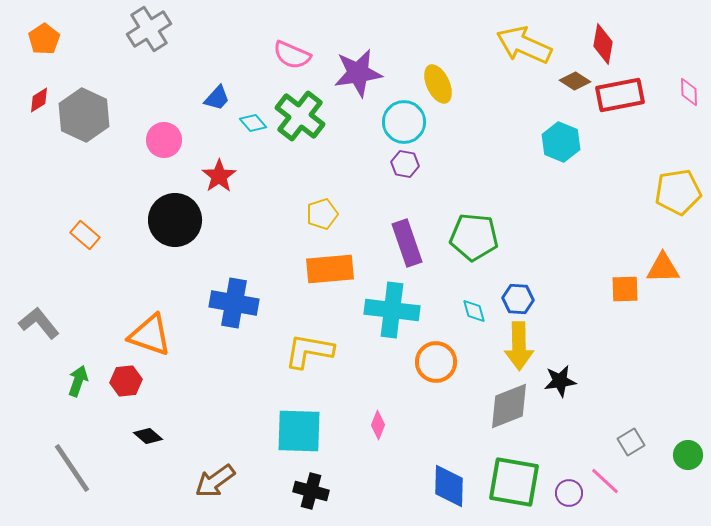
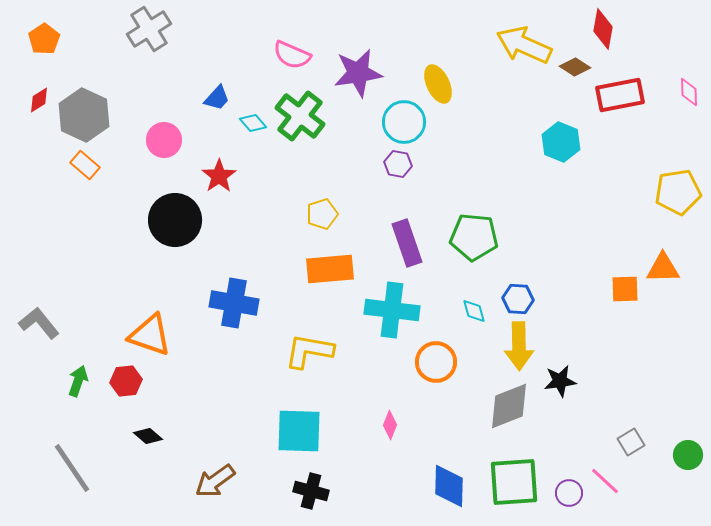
red diamond at (603, 44): moved 15 px up
brown diamond at (575, 81): moved 14 px up
purple hexagon at (405, 164): moved 7 px left
orange rectangle at (85, 235): moved 70 px up
pink diamond at (378, 425): moved 12 px right
green square at (514, 482): rotated 14 degrees counterclockwise
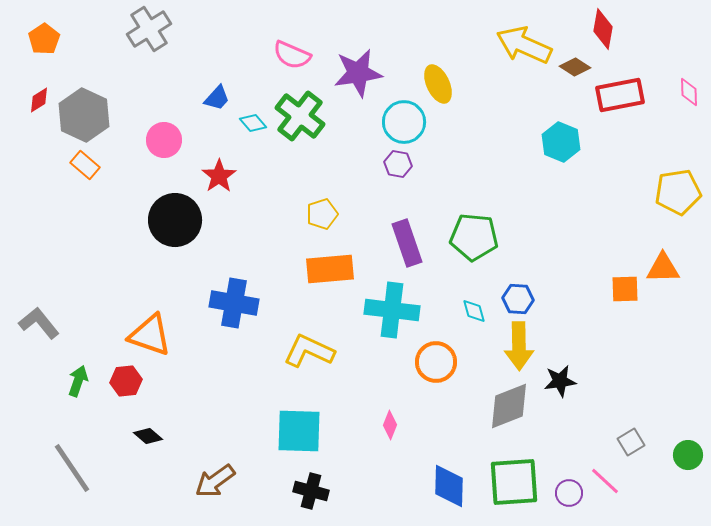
yellow L-shape at (309, 351): rotated 15 degrees clockwise
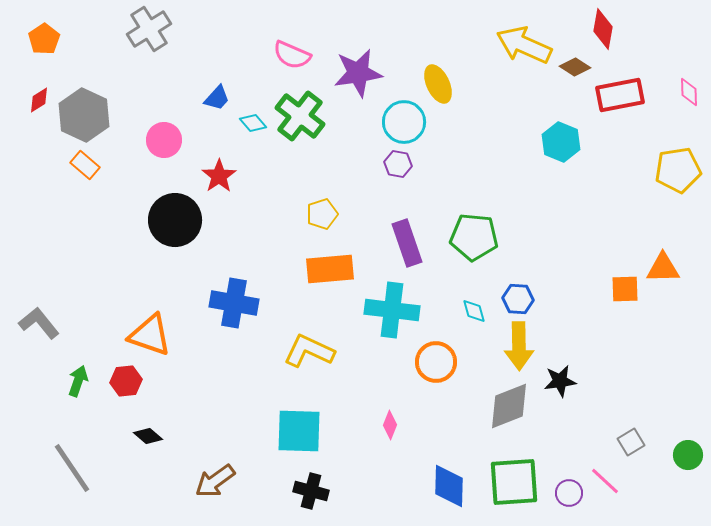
yellow pentagon at (678, 192): moved 22 px up
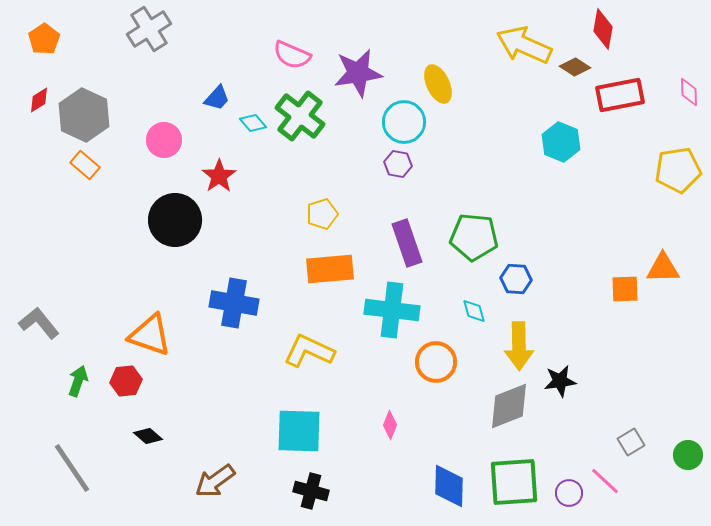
blue hexagon at (518, 299): moved 2 px left, 20 px up
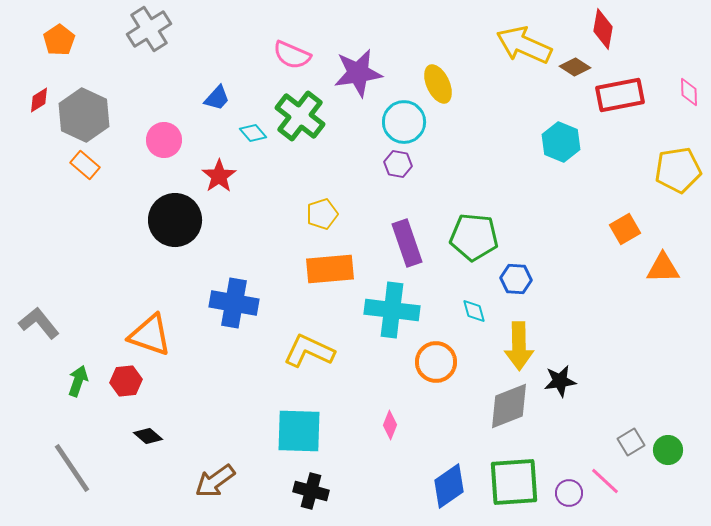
orange pentagon at (44, 39): moved 15 px right, 1 px down
cyan diamond at (253, 123): moved 10 px down
orange square at (625, 289): moved 60 px up; rotated 28 degrees counterclockwise
green circle at (688, 455): moved 20 px left, 5 px up
blue diamond at (449, 486): rotated 54 degrees clockwise
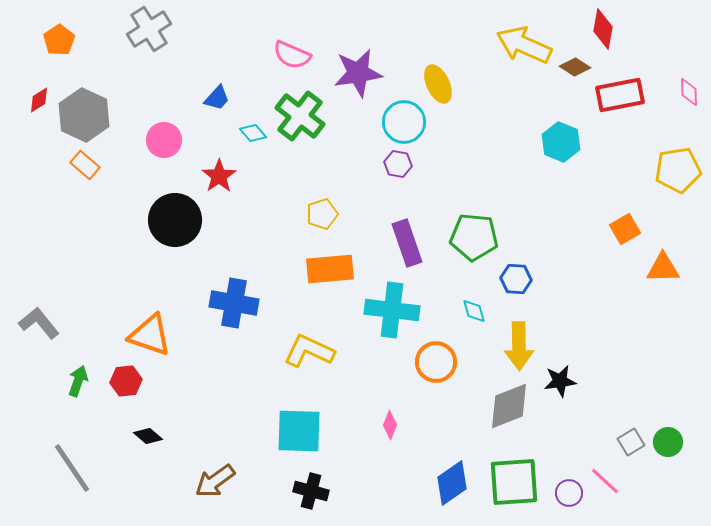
green circle at (668, 450): moved 8 px up
blue diamond at (449, 486): moved 3 px right, 3 px up
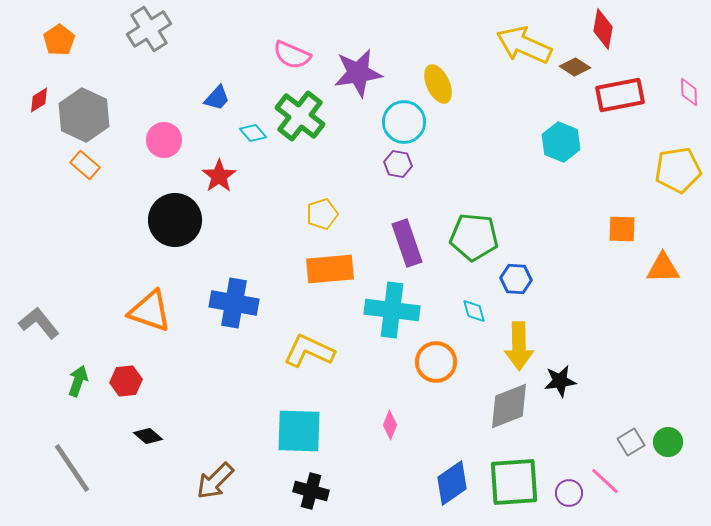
orange square at (625, 229): moved 3 px left; rotated 32 degrees clockwise
orange triangle at (150, 335): moved 24 px up
brown arrow at (215, 481): rotated 9 degrees counterclockwise
